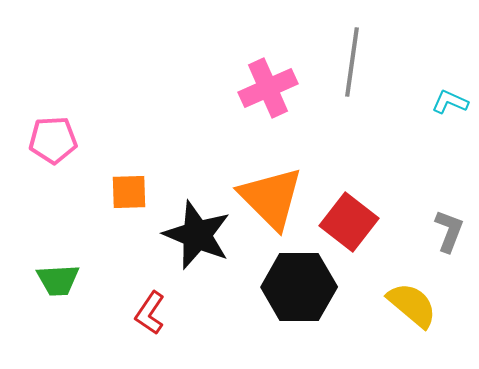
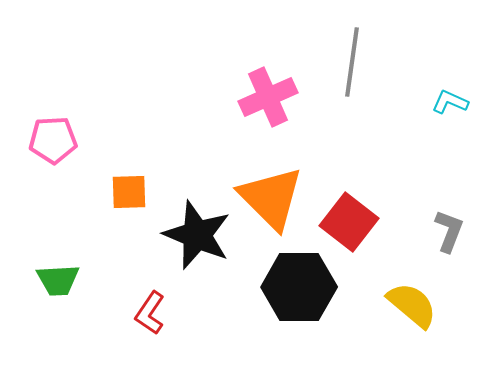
pink cross: moved 9 px down
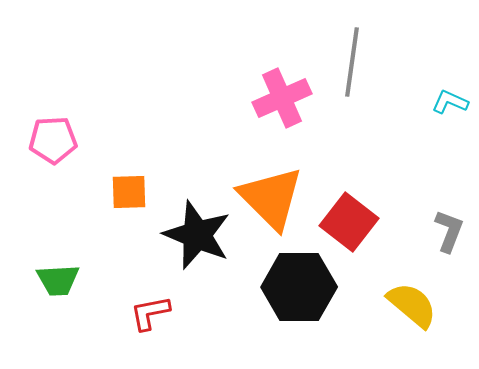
pink cross: moved 14 px right, 1 px down
red L-shape: rotated 45 degrees clockwise
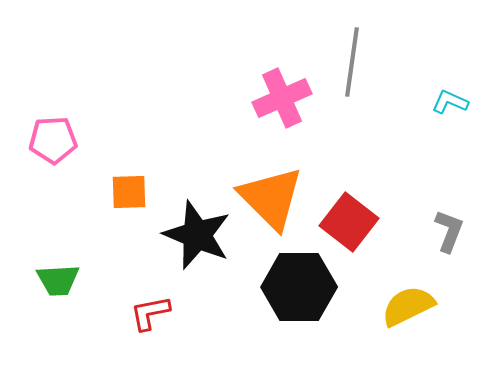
yellow semicircle: moved 4 px left, 1 px down; rotated 66 degrees counterclockwise
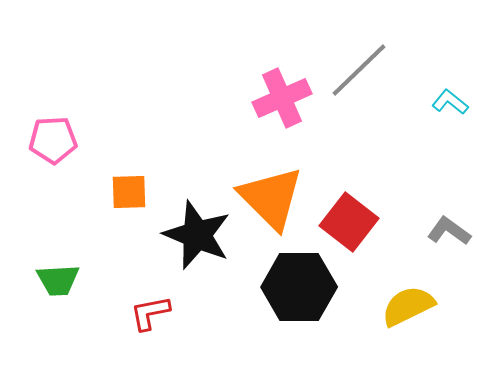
gray line: moved 7 px right, 8 px down; rotated 38 degrees clockwise
cyan L-shape: rotated 15 degrees clockwise
gray L-shape: rotated 75 degrees counterclockwise
